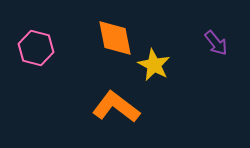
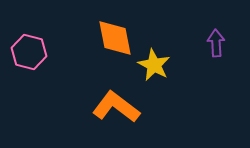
purple arrow: rotated 144 degrees counterclockwise
pink hexagon: moved 7 px left, 4 px down
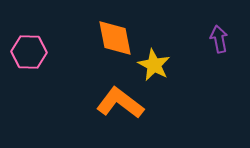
purple arrow: moved 3 px right, 4 px up; rotated 8 degrees counterclockwise
pink hexagon: rotated 12 degrees counterclockwise
orange L-shape: moved 4 px right, 4 px up
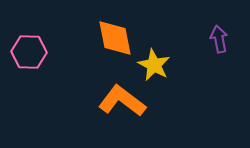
orange L-shape: moved 2 px right, 2 px up
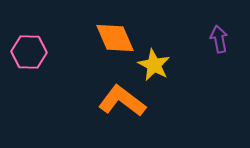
orange diamond: rotated 12 degrees counterclockwise
